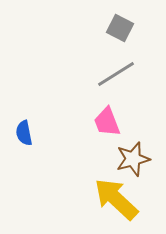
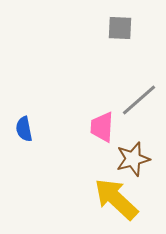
gray square: rotated 24 degrees counterclockwise
gray line: moved 23 px right, 26 px down; rotated 9 degrees counterclockwise
pink trapezoid: moved 5 px left, 5 px down; rotated 24 degrees clockwise
blue semicircle: moved 4 px up
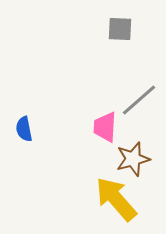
gray square: moved 1 px down
pink trapezoid: moved 3 px right
yellow arrow: rotated 6 degrees clockwise
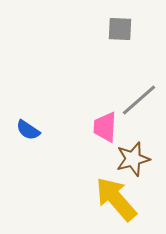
blue semicircle: moved 4 px right, 1 px down; rotated 45 degrees counterclockwise
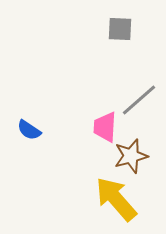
blue semicircle: moved 1 px right
brown star: moved 2 px left, 3 px up
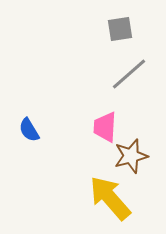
gray square: rotated 12 degrees counterclockwise
gray line: moved 10 px left, 26 px up
blue semicircle: rotated 25 degrees clockwise
yellow arrow: moved 6 px left, 1 px up
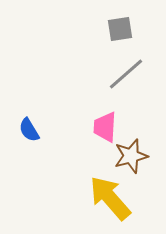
gray line: moved 3 px left
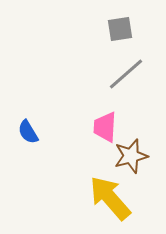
blue semicircle: moved 1 px left, 2 px down
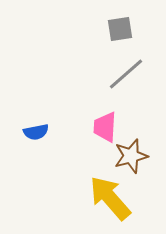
blue semicircle: moved 8 px right; rotated 70 degrees counterclockwise
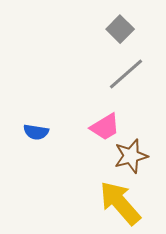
gray square: rotated 36 degrees counterclockwise
pink trapezoid: rotated 124 degrees counterclockwise
blue semicircle: rotated 20 degrees clockwise
yellow arrow: moved 10 px right, 5 px down
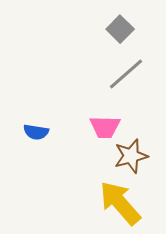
pink trapezoid: rotated 32 degrees clockwise
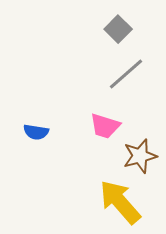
gray square: moved 2 px left
pink trapezoid: moved 1 px up; rotated 16 degrees clockwise
brown star: moved 9 px right
yellow arrow: moved 1 px up
